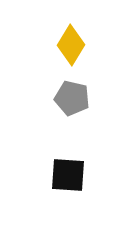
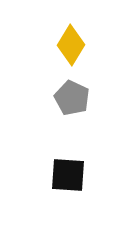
gray pentagon: rotated 12 degrees clockwise
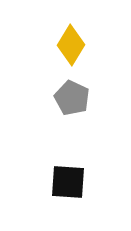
black square: moved 7 px down
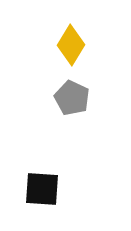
black square: moved 26 px left, 7 px down
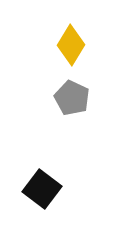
black square: rotated 33 degrees clockwise
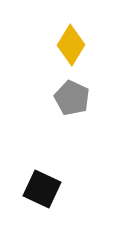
black square: rotated 12 degrees counterclockwise
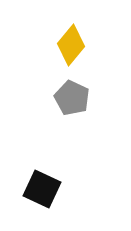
yellow diamond: rotated 9 degrees clockwise
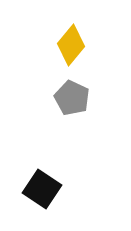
black square: rotated 9 degrees clockwise
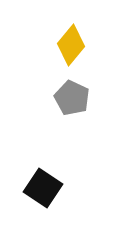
black square: moved 1 px right, 1 px up
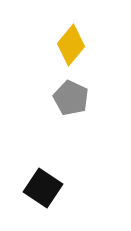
gray pentagon: moved 1 px left
